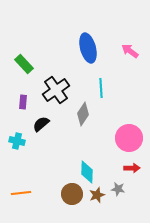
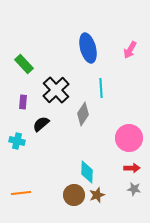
pink arrow: moved 1 px up; rotated 96 degrees counterclockwise
black cross: rotated 8 degrees counterclockwise
gray star: moved 16 px right
brown circle: moved 2 px right, 1 px down
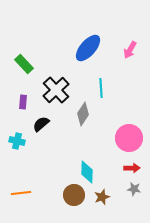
blue ellipse: rotated 56 degrees clockwise
brown star: moved 5 px right, 2 px down
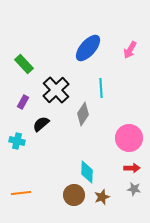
purple rectangle: rotated 24 degrees clockwise
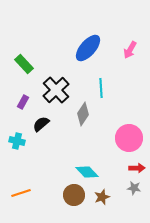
red arrow: moved 5 px right
cyan diamond: rotated 45 degrees counterclockwise
gray star: moved 1 px up
orange line: rotated 12 degrees counterclockwise
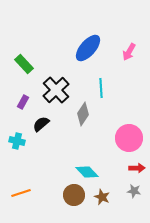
pink arrow: moved 1 px left, 2 px down
gray star: moved 3 px down
brown star: rotated 28 degrees counterclockwise
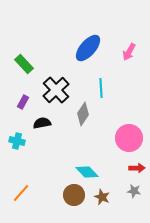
black semicircle: moved 1 px right, 1 px up; rotated 30 degrees clockwise
orange line: rotated 30 degrees counterclockwise
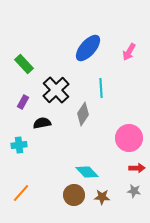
cyan cross: moved 2 px right, 4 px down; rotated 21 degrees counterclockwise
brown star: rotated 21 degrees counterclockwise
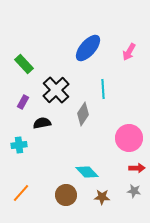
cyan line: moved 2 px right, 1 px down
brown circle: moved 8 px left
